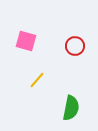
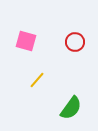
red circle: moved 4 px up
green semicircle: rotated 25 degrees clockwise
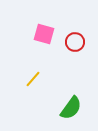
pink square: moved 18 px right, 7 px up
yellow line: moved 4 px left, 1 px up
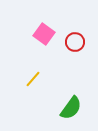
pink square: rotated 20 degrees clockwise
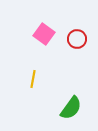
red circle: moved 2 px right, 3 px up
yellow line: rotated 30 degrees counterclockwise
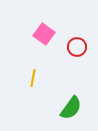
red circle: moved 8 px down
yellow line: moved 1 px up
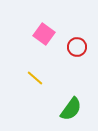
yellow line: moved 2 px right; rotated 60 degrees counterclockwise
green semicircle: moved 1 px down
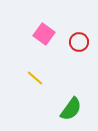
red circle: moved 2 px right, 5 px up
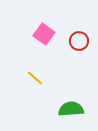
red circle: moved 1 px up
green semicircle: rotated 130 degrees counterclockwise
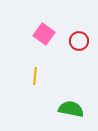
yellow line: moved 2 px up; rotated 54 degrees clockwise
green semicircle: rotated 15 degrees clockwise
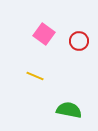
yellow line: rotated 72 degrees counterclockwise
green semicircle: moved 2 px left, 1 px down
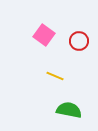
pink square: moved 1 px down
yellow line: moved 20 px right
